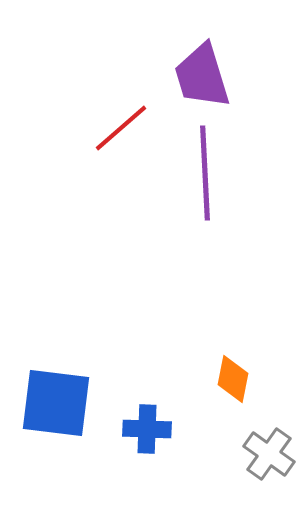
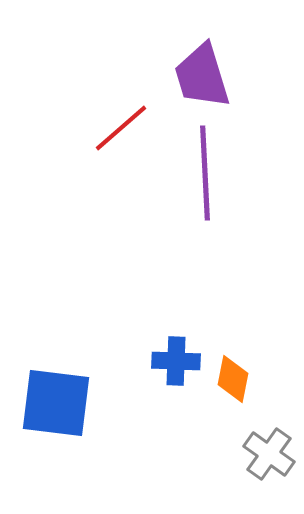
blue cross: moved 29 px right, 68 px up
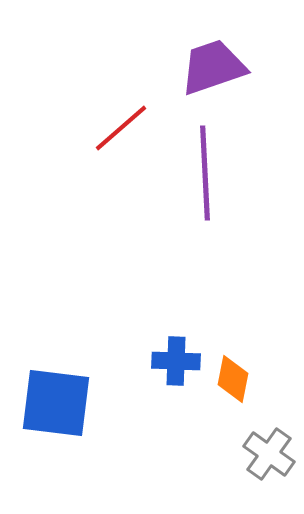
purple trapezoid: moved 11 px right, 9 px up; rotated 88 degrees clockwise
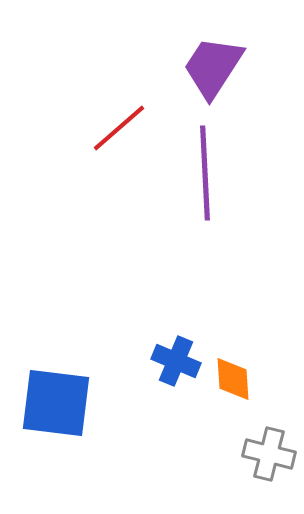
purple trapezoid: rotated 38 degrees counterclockwise
red line: moved 2 px left
blue cross: rotated 21 degrees clockwise
orange diamond: rotated 15 degrees counterclockwise
gray cross: rotated 21 degrees counterclockwise
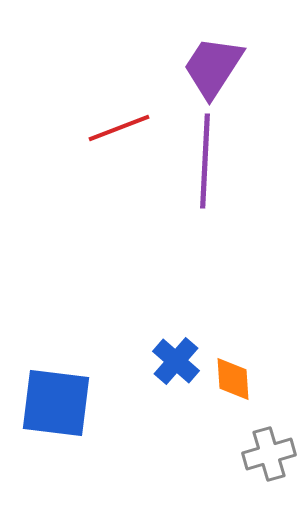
red line: rotated 20 degrees clockwise
purple line: moved 12 px up; rotated 6 degrees clockwise
blue cross: rotated 18 degrees clockwise
gray cross: rotated 30 degrees counterclockwise
